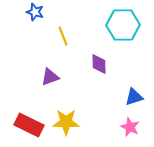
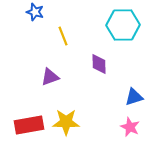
red rectangle: rotated 36 degrees counterclockwise
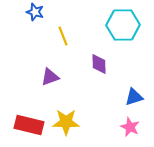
red rectangle: rotated 24 degrees clockwise
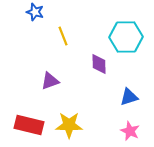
cyan hexagon: moved 3 px right, 12 px down
purple triangle: moved 4 px down
blue triangle: moved 5 px left
yellow star: moved 3 px right, 3 px down
pink star: moved 4 px down
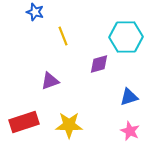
purple diamond: rotated 75 degrees clockwise
red rectangle: moved 5 px left, 3 px up; rotated 32 degrees counterclockwise
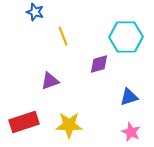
pink star: moved 1 px right, 1 px down
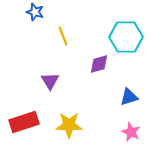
purple triangle: rotated 42 degrees counterclockwise
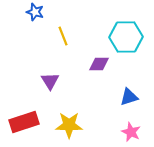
purple diamond: rotated 15 degrees clockwise
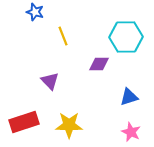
purple triangle: rotated 12 degrees counterclockwise
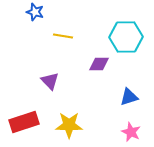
yellow line: rotated 60 degrees counterclockwise
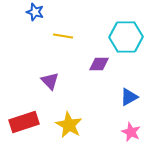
blue triangle: rotated 12 degrees counterclockwise
yellow star: rotated 28 degrees clockwise
